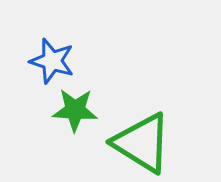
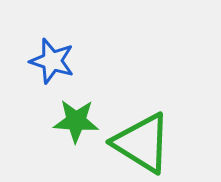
green star: moved 1 px right, 11 px down
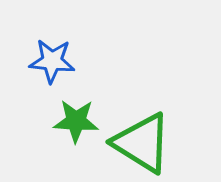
blue star: rotated 12 degrees counterclockwise
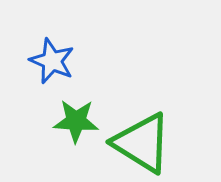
blue star: rotated 18 degrees clockwise
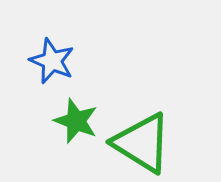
green star: rotated 18 degrees clockwise
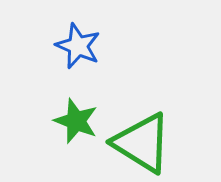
blue star: moved 26 px right, 15 px up
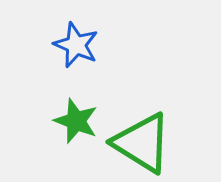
blue star: moved 2 px left, 1 px up
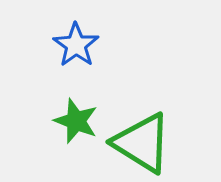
blue star: rotated 12 degrees clockwise
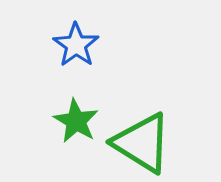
green star: rotated 9 degrees clockwise
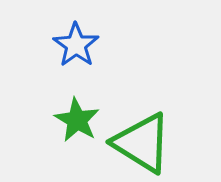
green star: moved 1 px right, 1 px up
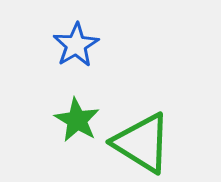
blue star: rotated 6 degrees clockwise
